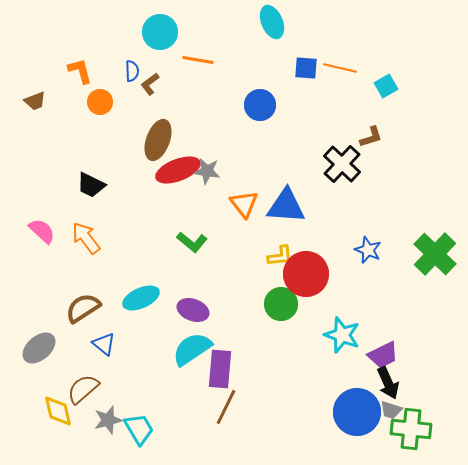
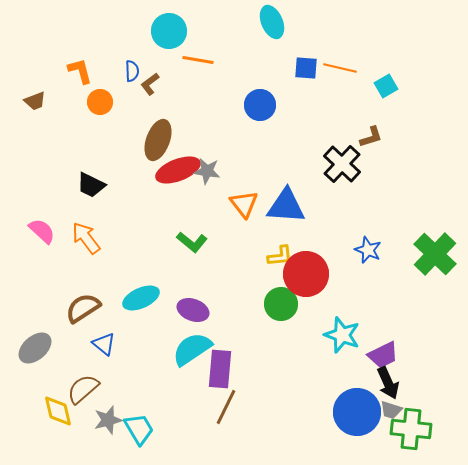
cyan circle at (160, 32): moved 9 px right, 1 px up
gray ellipse at (39, 348): moved 4 px left
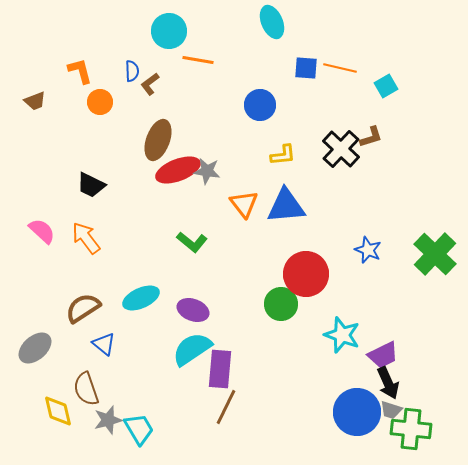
black cross at (342, 164): moved 1 px left, 15 px up
blue triangle at (286, 206): rotated 9 degrees counterclockwise
yellow L-shape at (280, 256): moved 3 px right, 101 px up
brown semicircle at (83, 389): moved 3 px right; rotated 68 degrees counterclockwise
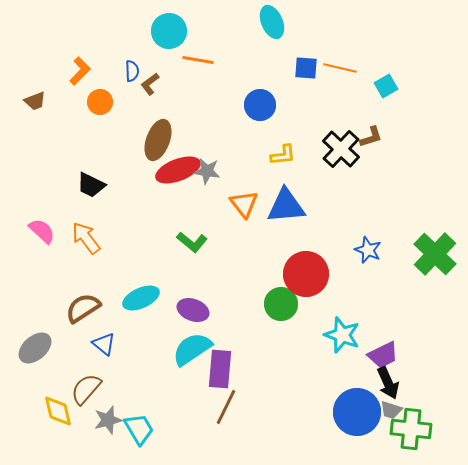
orange L-shape at (80, 71): rotated 60 degrees clockwise
brown semicircle at (86, 389): rotated 60 degrees clockwise
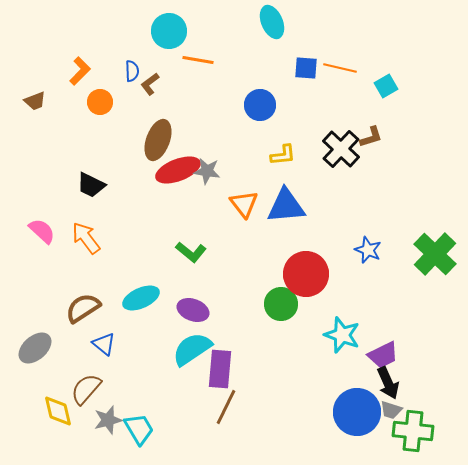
green L-shape at (192, 242): moved 1 px left, 10 px down
green cross at (411, 429): moved 2 px right, 2 px down
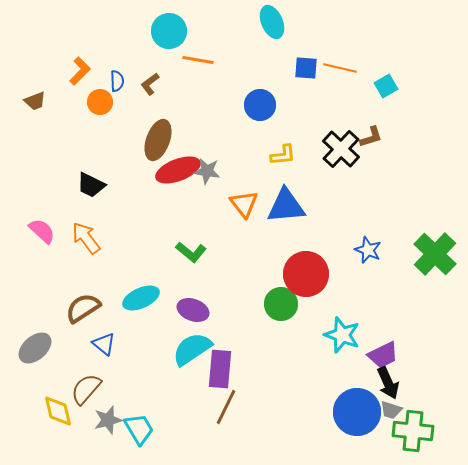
blue semicircle at (132, 71): moved 15 px left, 10 px down
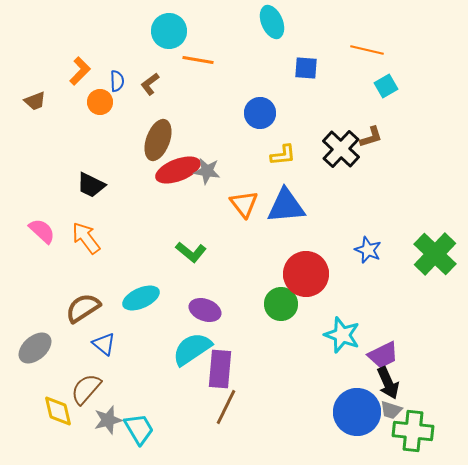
orange line at (340, 68): moved 27 px right, 18 px up
blue circle at (260, 105): moved 8 px down
purple ellipse at (193, 310): moved 12 px right
